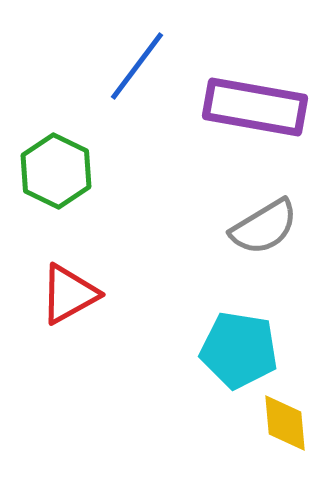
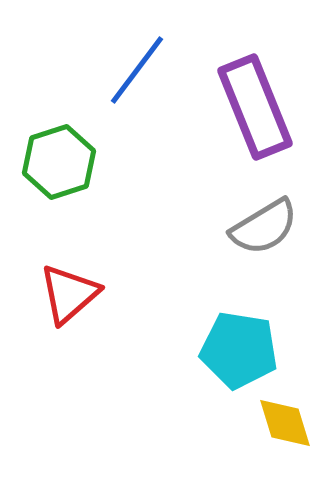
blue line: moved 4 px down
purple rectangle: rotated 58 degrees clockwise
green hexagon: moved 3 px right, 9 px up; rotated 16 degrees clockwise
red triangle: rotated 12 degrees counterclockwise
yellow diamond: rotated 12 degrees counterclockwise
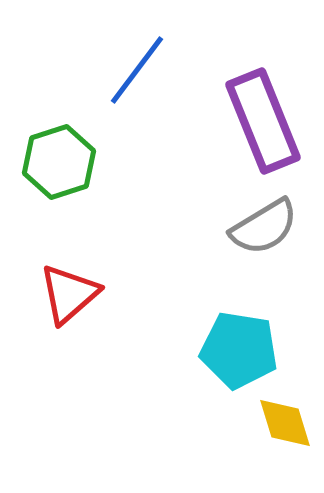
purple rectangle: moved 8 px right, 14 px down
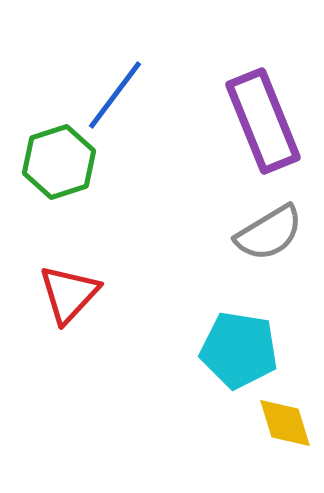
blue line: moved 22 px left, 25 px down
gray semicircle: moved 5 px right, 6 px down
red triangle: rotated 6 degrees counterclockwise
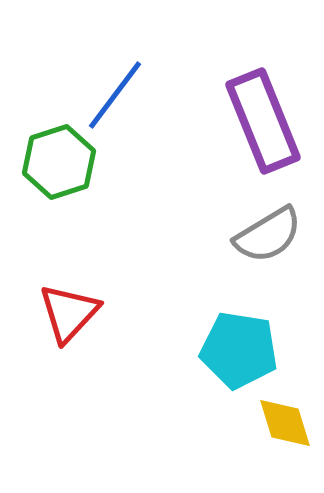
gray semicircle: moved 1 px left, 2 px down
red triangle: moved 19 px down
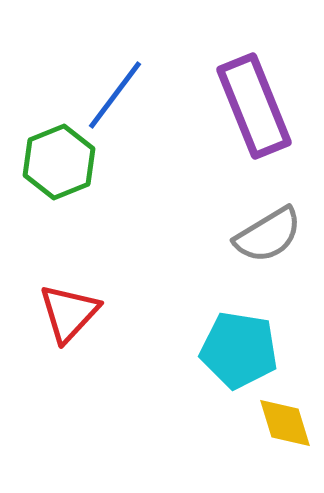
purple rectangle: moved 9 px left, 15 px up
green hexagon: rotated 4 degrees counterclockwise
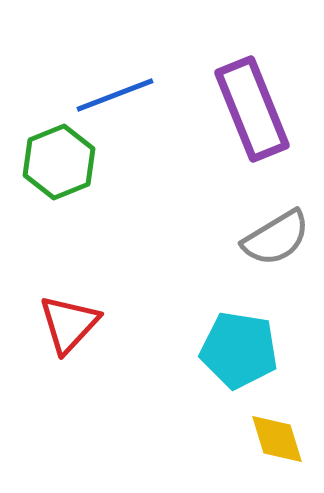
blue line: rotated 32 degrees clockwise
purple rectangle: moved 2 px left, 3 px down
gray semicircle: moved 8 px right, 3 px down
red triangle: moved 11 px down
yellow diamond: moved 8 px left, 16 px down
